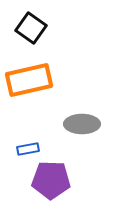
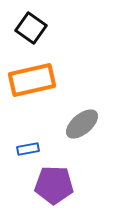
orange rectangle: moved 3 px right
gray ellipse: rotated 40 degrees counterclockwise
purple pentagon: moved 3 px right, 5 px down
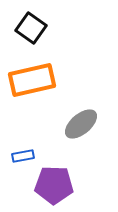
gray ellipse: moved 1 px left
blue rectangle: moved 5 px left, 7 px down
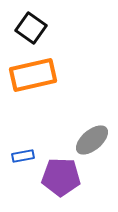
orange rectangle: moved 1 px right, 5 px up
gray ellipse: moved 11 px right, 16 px down
purple pentagon: moved 7 px right, 8 px up
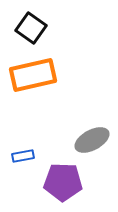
gray ellipse: rotated 12 degrees clockwise
purple pentagon: moved 2 px right, 5 px down
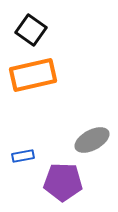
black square: moved 2 px down
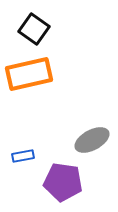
black square: moved 3 px right, 1 px up
orange rectangle: moved 4 px left, 1 px up
purple pentagon: rotated 6 degrees clockwise
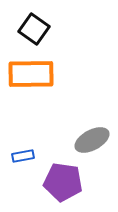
orange rectangle: moved 2 px right; rotated 12 degrees clockwise
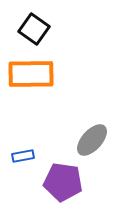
gray ellipse: rotated 20 degrees counterclockwise
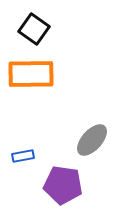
purple pentagon: moved 3 px down
